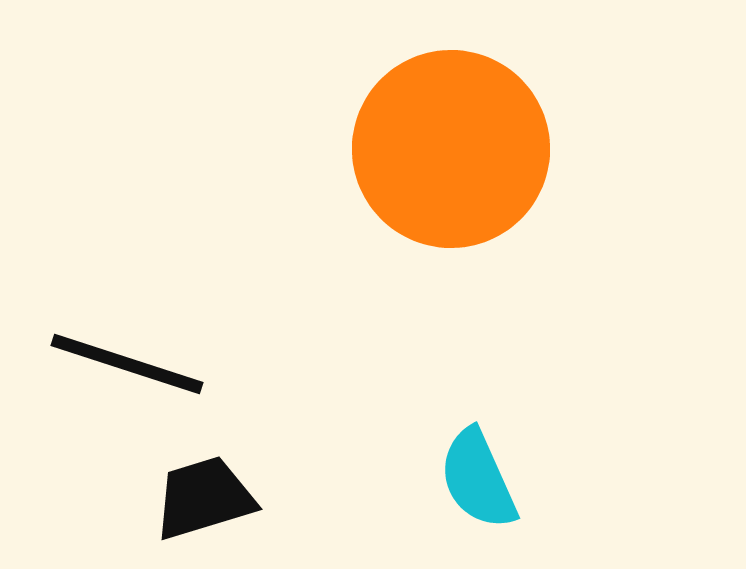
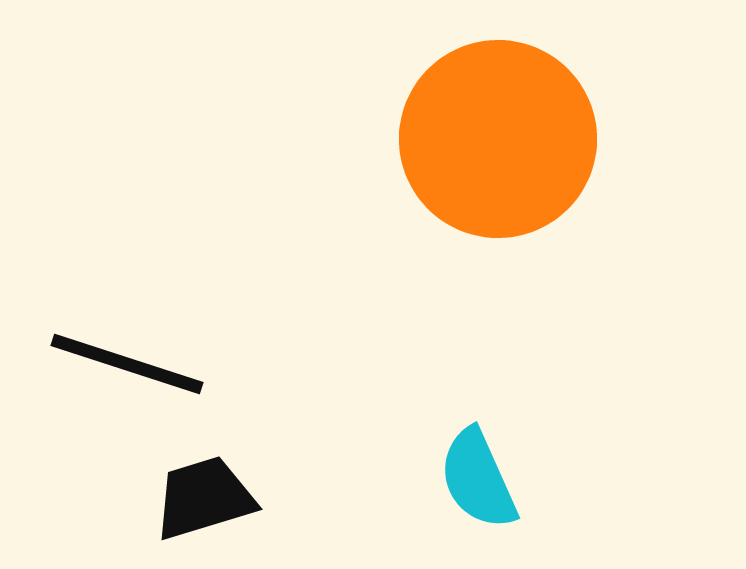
orange circle: moved 47 px right, 10 px up
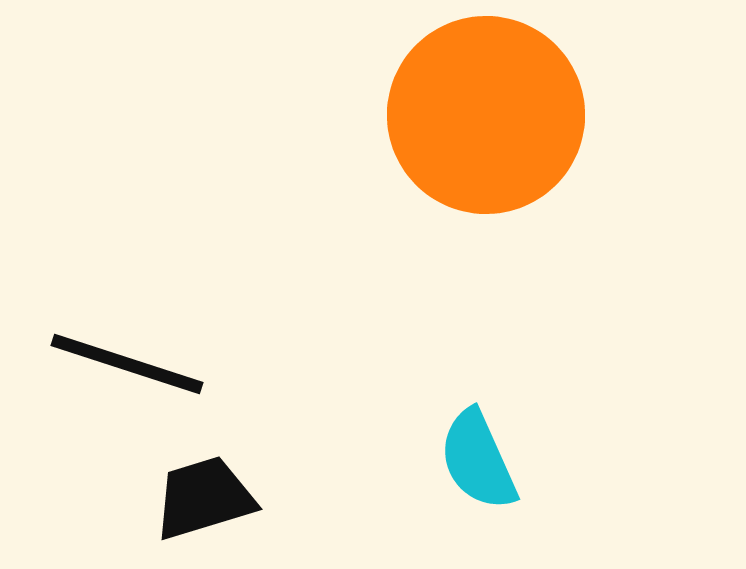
orange circle: moved 12 px left, 24 px up
cyan semicircle: moved 19 px up
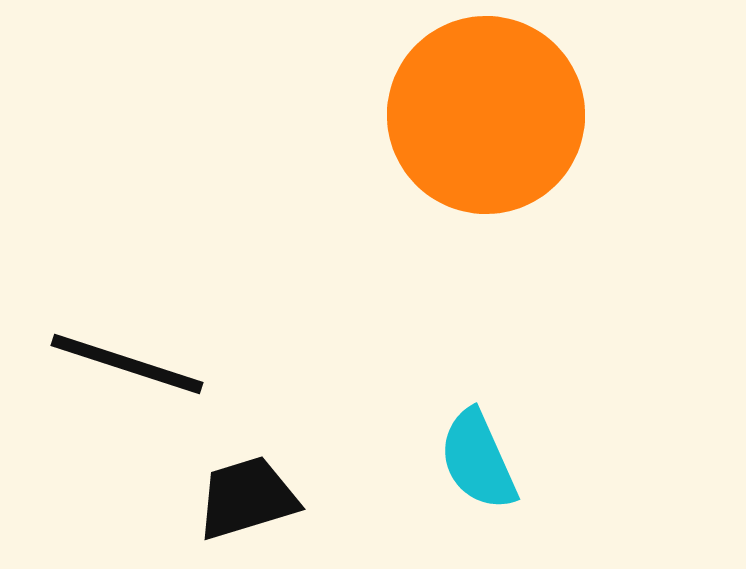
black trapezoid: moved 43 px right
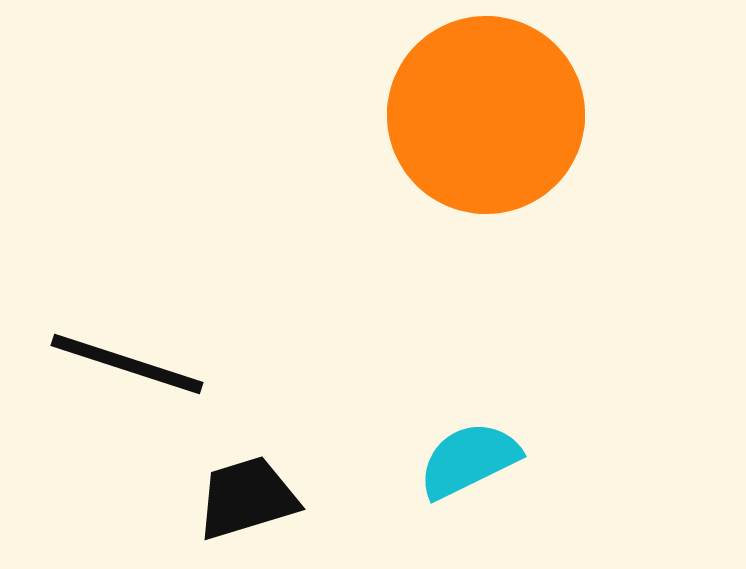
cyan semicircle: moved 9 px left; rotated 88 degrees clockwise
